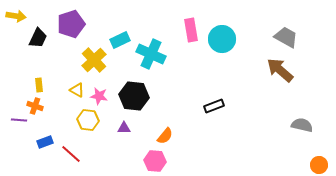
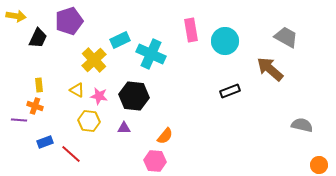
purple pentagon: moved 2 px left, 3 px up
cyan circle: moved 3 px right, 2 px down
brown arrow: moved 10 px left, 1 px up
black rectangle: moved 16 px right, 15 px up
yellow hexagon: moved 1 px right, 1 px down
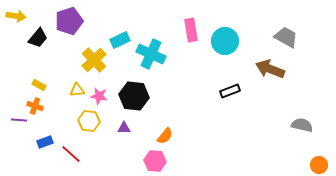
black trapezoid: rotated 15 degrees clockwise
brown arrow: rotated 20 degrees counterclockwise
yellow rectangle: rotated 56 degrees counterclockwise
yellow triangle: rotated 35 degrees counterclockwise
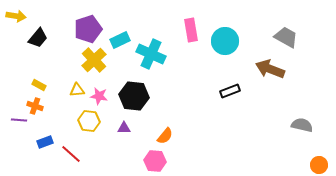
purple pentagon: moved 19 px right, 8 px down
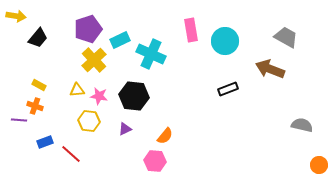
black rectangle: moved 2 px left, 2 px up
purple triangle: moved 1 px right, 1 px down; rotated 24 degrees counterclockwise
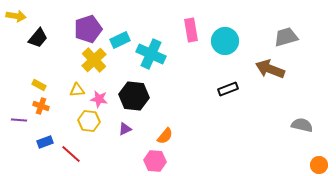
gray trapezoid: rotated 45 degrees counterclockwise
pink star: moved 3 px down
orange cross: moved 6 px right
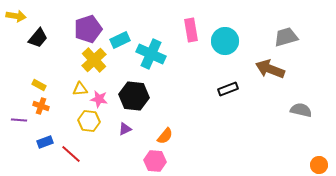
yellow triangle: moved 3 px right, 1 px up
gray semicircle: moved 1 px left, 15 px up
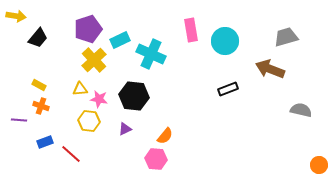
pink hexagon: moved 1 px right, 2 px up
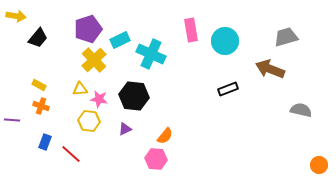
purple line: moved 7 px left
blue rectangle: rotated 49 degrees counterclockwise
